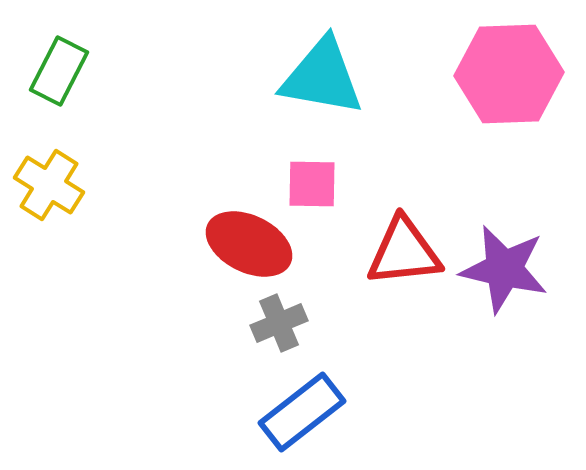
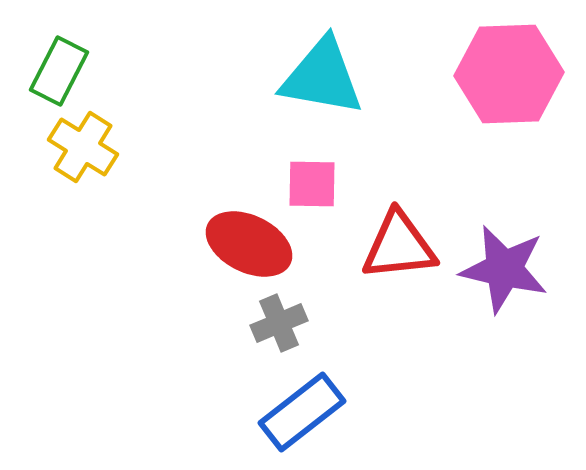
yellow cross: moved 34 px right, 38 px up
red triangle: moved 5 px left, 6 px up
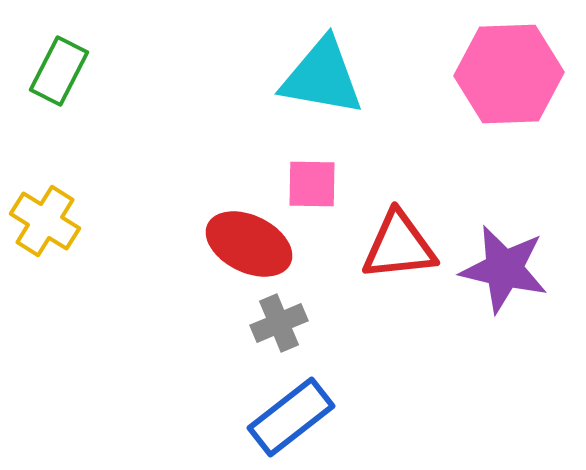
yellow cross: moved 38 px left, 74 px down
blue rectangle: moved 11 px left, 5 px down
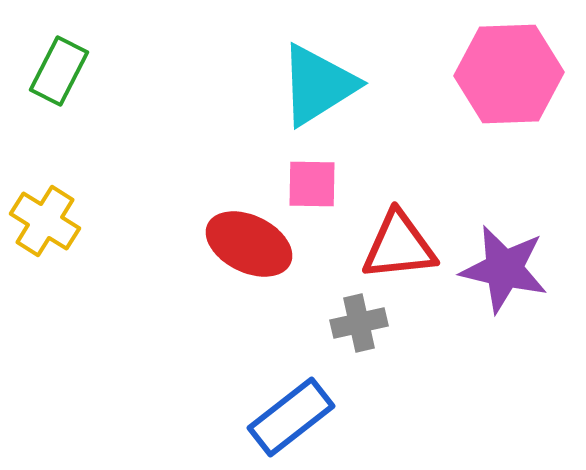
cyan triangle: moved 4 px left, 8 px down; rotated 42 degrees counterclockwise
gray cross: moved 80 px right; rotated 10 degrees clockwise
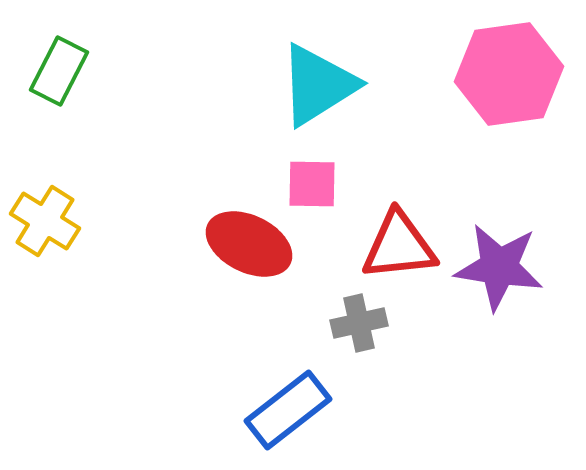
pink hexagon: rotated 6 degrees counterclockwise
purple star: moved 5 px left, 2 px up; rotated 4 degrees counterclockwise
blue rectangle: moved 3 px left, 7 px up
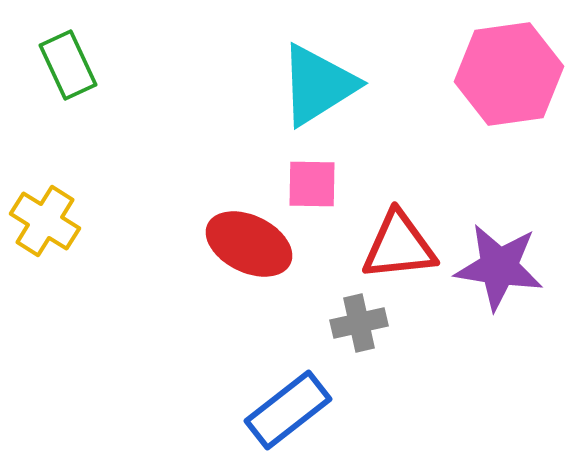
green rectangle: moved 9 px right, 6 px up; rotated 52 degrees counterclockwise
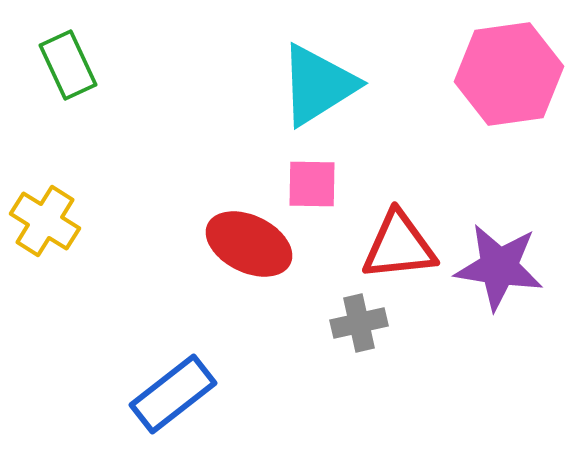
blue rectangle: moved 115 px left, 16 px up
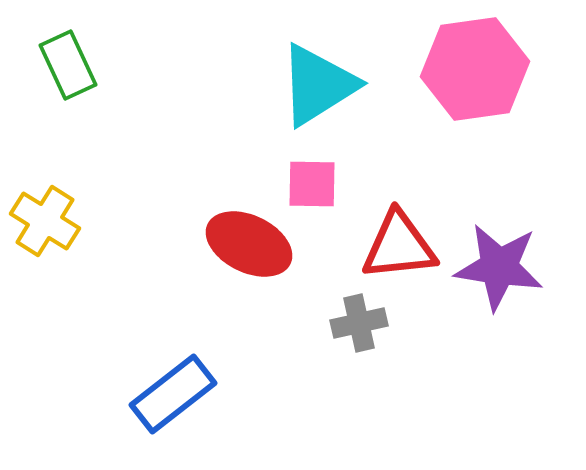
pink hexagon: moved 34 px left, 5 px up
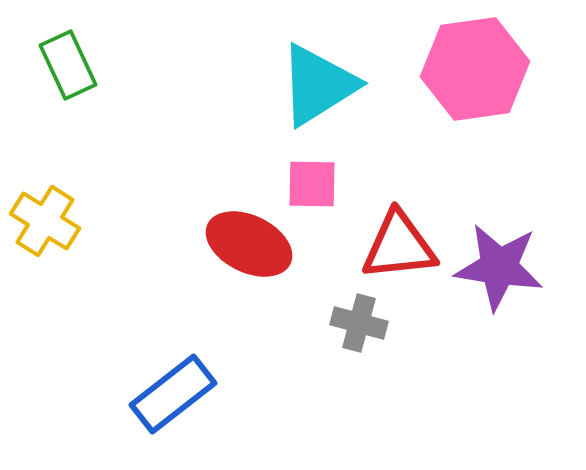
gray cross: rotated 28 degrees clockwise
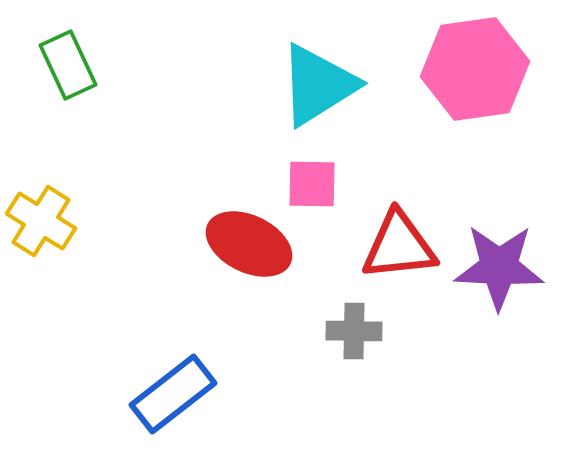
yellow cross: moved 4 px left
purple star: rotated 6 degrees counterclockwise
gray cross: moved 5 px left, 8 px down; rotated 14 degrees counterclockwise
